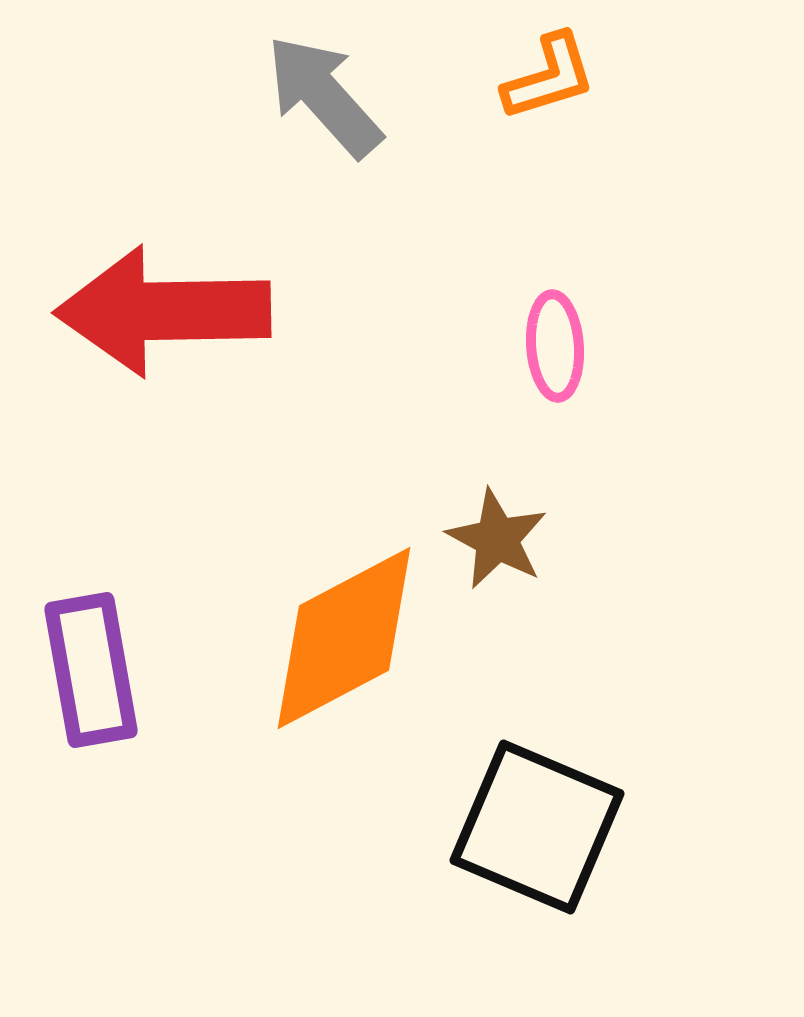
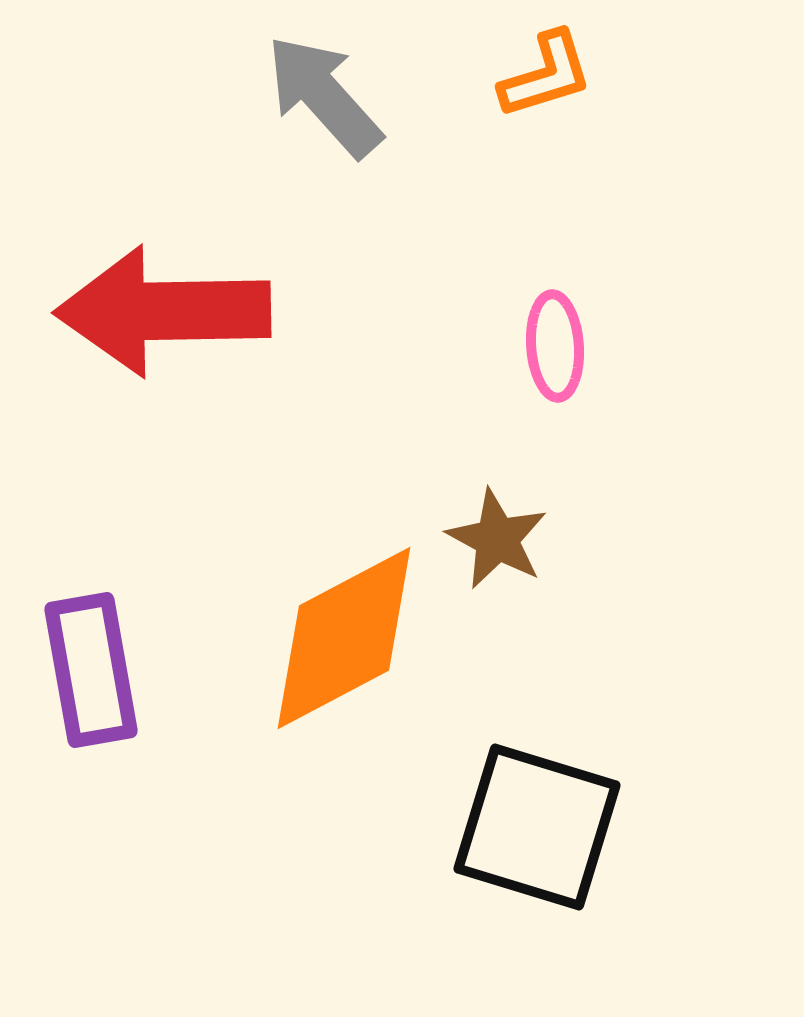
orange L-shape: moved 3 px left, 2 px up
black square: rotated 6 degrees counterclockwise
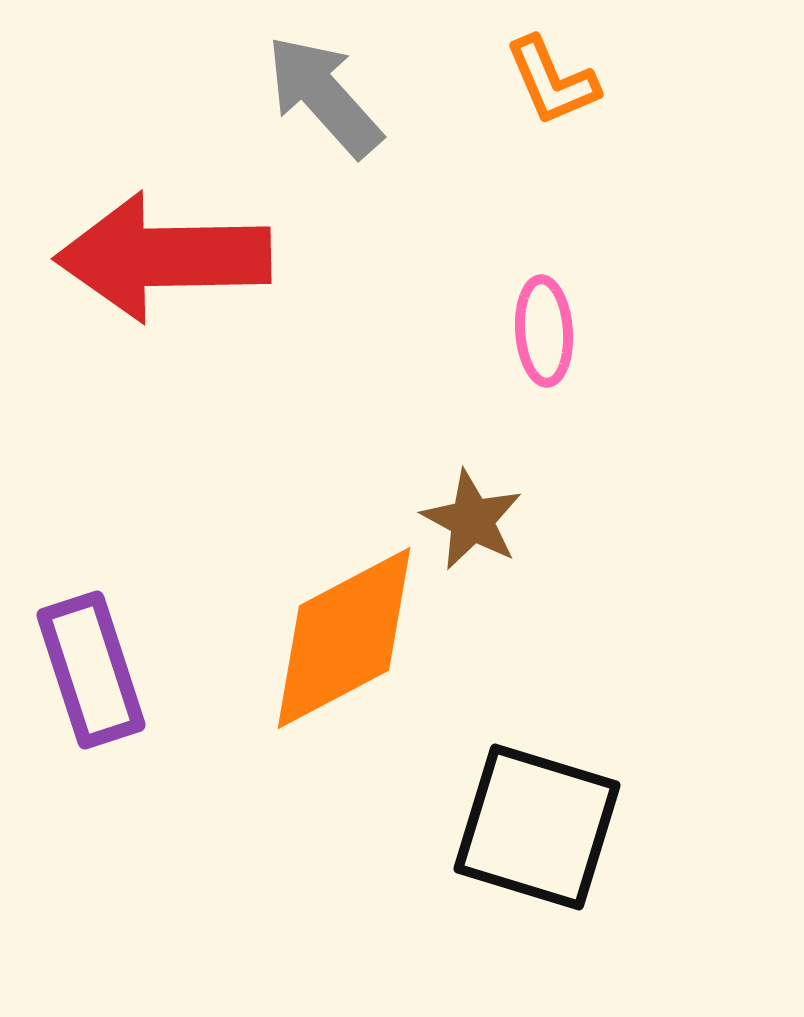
orange L-shape: moved 6 px right, 6 px down; rotated 84 degrees clockwise
red arrow: moved 54 px up
pink ellipse: moved 11 px left, 15 px up
brown star: moved 25 px left, 19 px up
purple rectangle: rotated 8 degrees counterclockwise
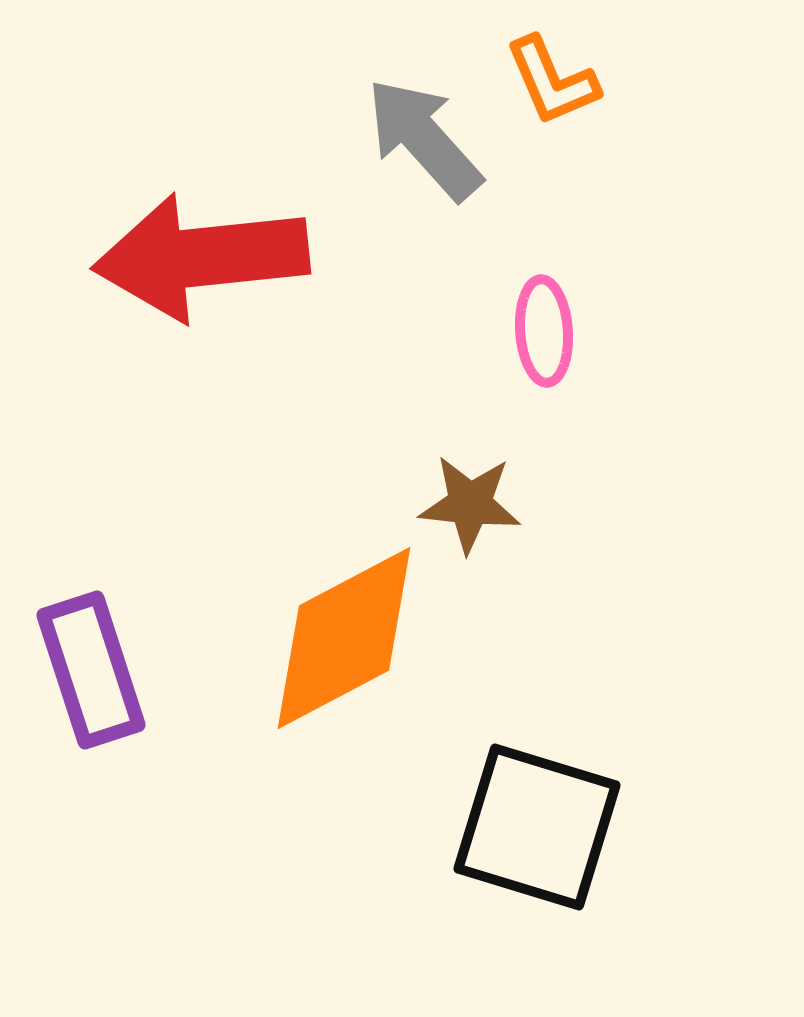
gray arrow: moved 100 px right, 43 px down
red arrow: moved 38 px right; rotated 5 degrees counterclockwise
brown star: moved 2 px left, 16 px up; rotated 22 degrees counterclockwise
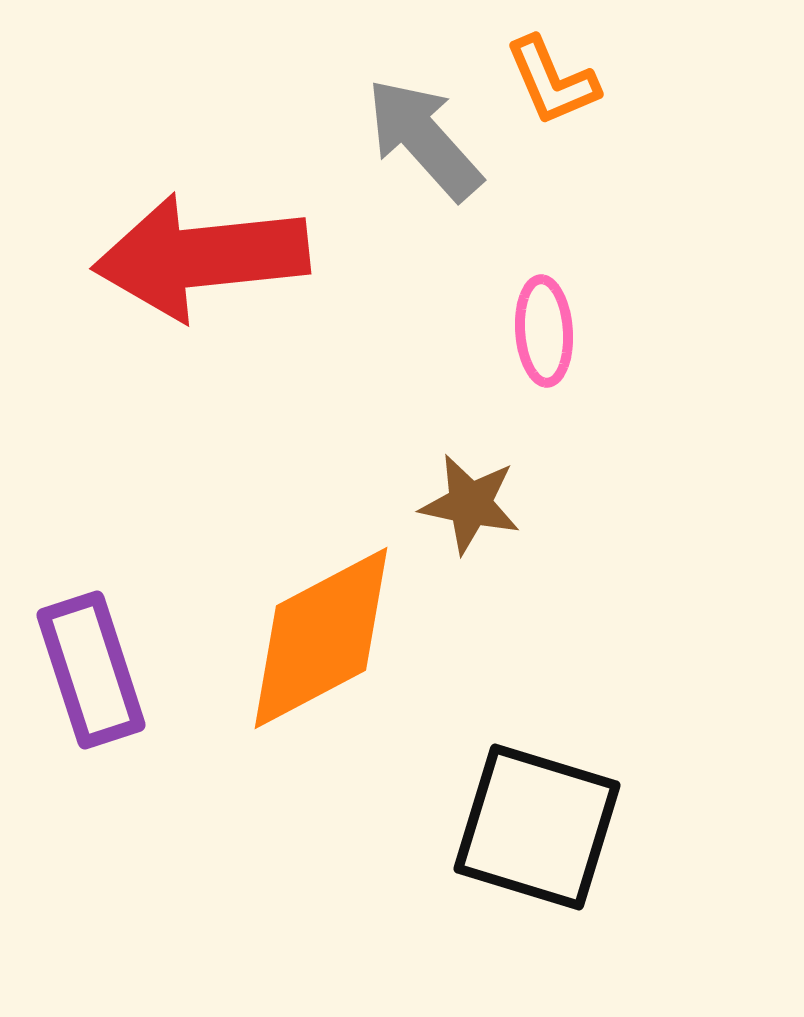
brown star: rotated 6 degrees clockwise
orange diamond: moved 23 px left
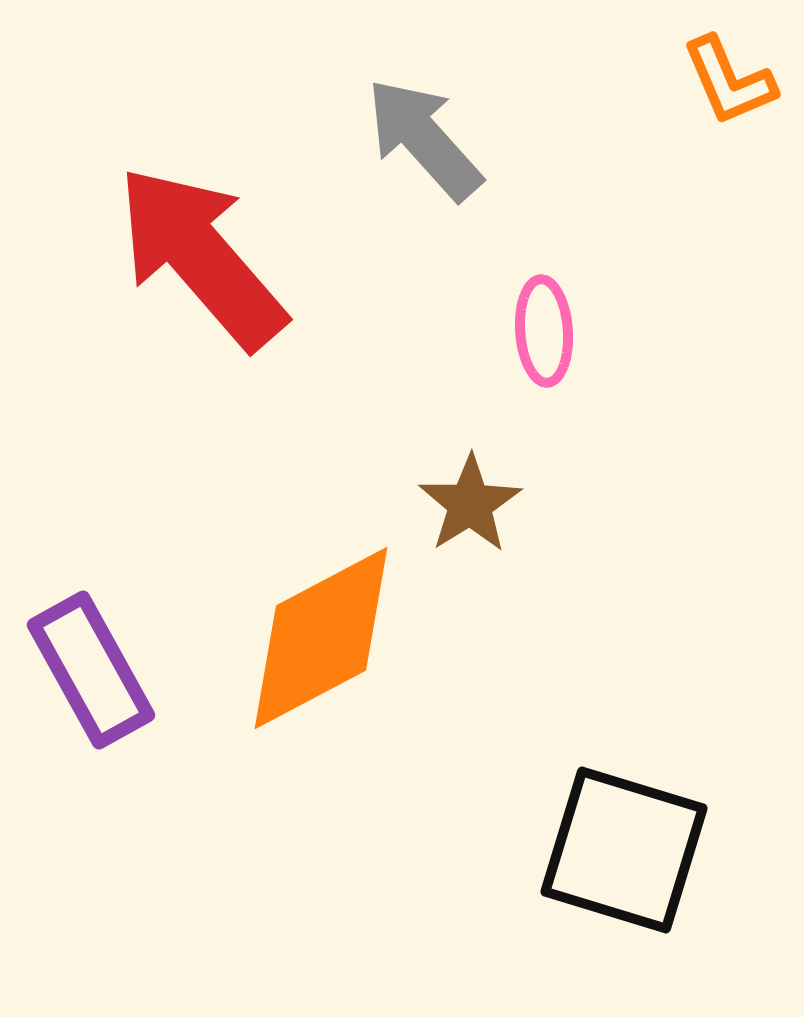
orange L-shape: moved 177 px right
red arrow: rotated 55 degrees clockwise
brown star: rotated 28 degrees clockwise
purple rectangle: rotated 11 degrees counterclockwise
black square: moved 87 px right, 23 px down
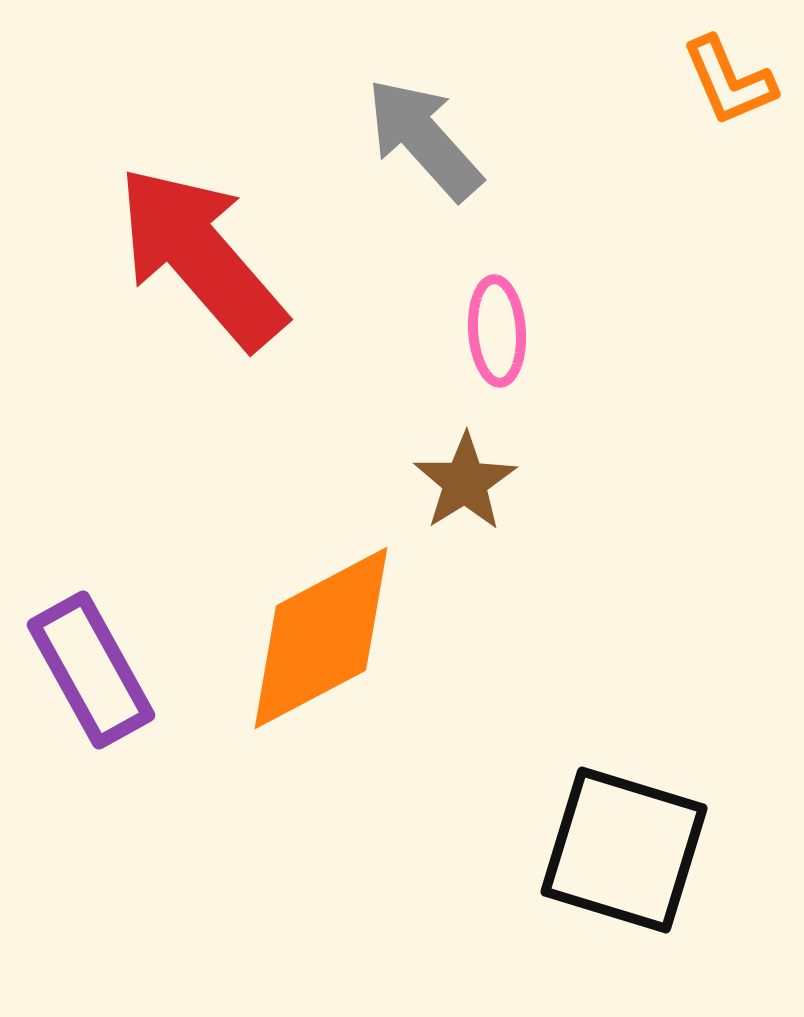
pink ellipse: moved 47 px left
brown star: moved 5 px left, 22 px up
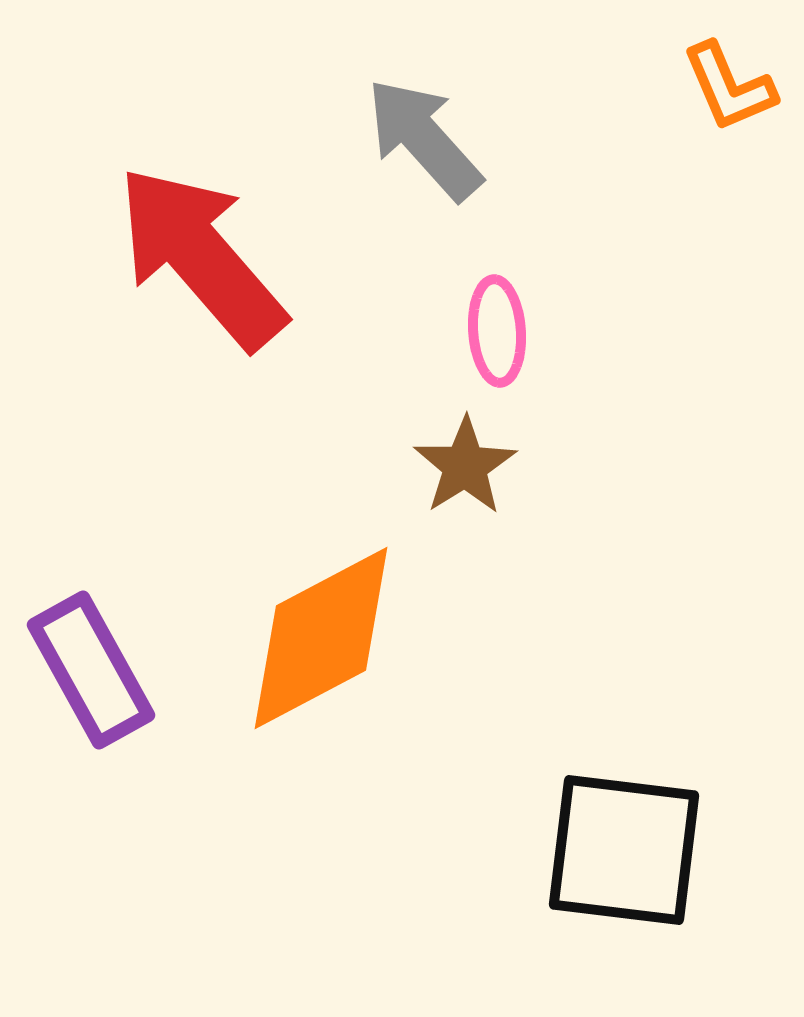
orange L-shape: moved 6 px down
brown star: moved 16 px up
black square: rotated 10 degrees counterclockwise
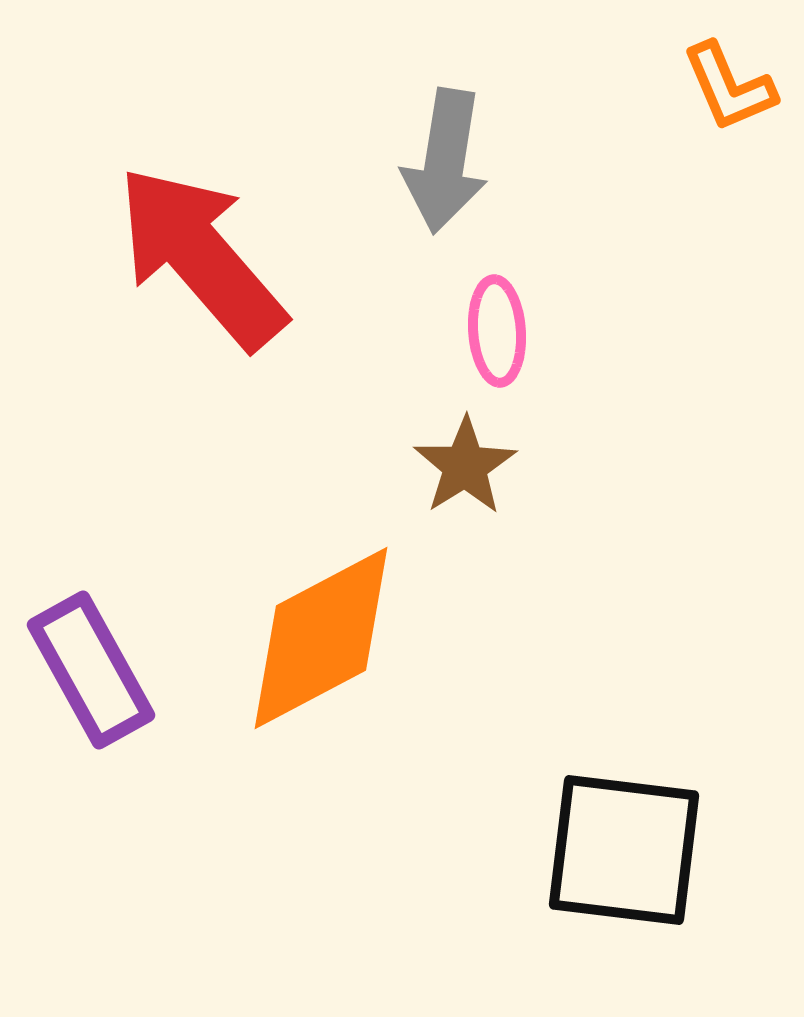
gray arrow: moved 21 px right, 22 px down; rotated 129 degrees counterclockwise
